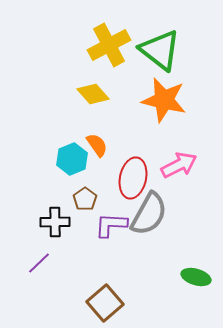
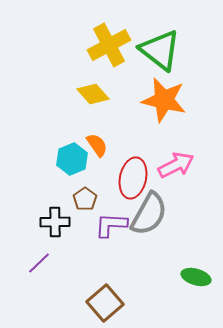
pink arrow: moved 3 px left
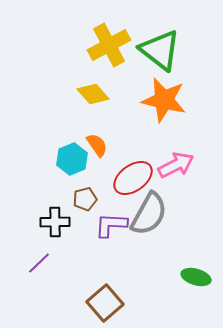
red ellipse: rotated 42 degrees clockwise
brown pentagon: rotated 20 degrees clockwise
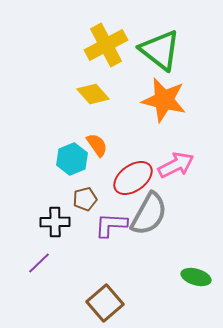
yellow cross: moved 3 px left
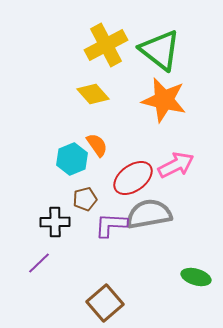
gray semicircle: rotated 129 degrees counterclockwise
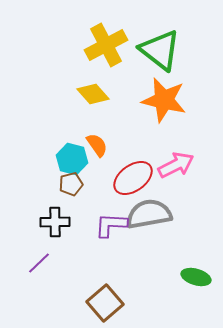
cyan hexagon: rotated 24 degrees counterclockwise
brown pentagon: moved 14 px left, 15 px up
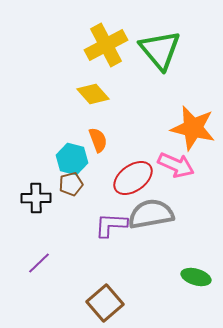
green triangle: rotated 12 degrees clockwise
orange star: moved 29 px right, 28 px down
orange semicircle: moved 1 px right, 5 px up; rotated 15 degrees clockwise
pink arrow: rotated 51 degrees clockwise
gray semicircle: moved 2 px right
black cross: moved 19 px left, 24 px up
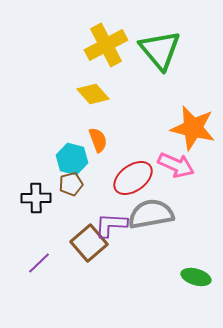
brown square: moved 16 px left, 60 px up
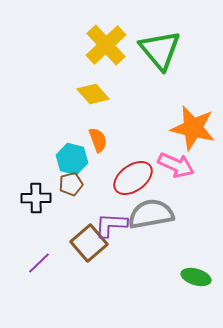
yellow cross: rotated 15 degrees counterclockwise
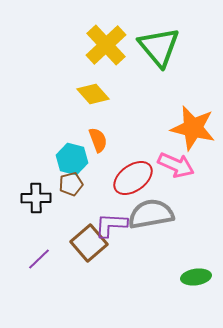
green triangle: moved 1 px left, 3 px up
purple line: moved 4 px up
green ellipse: rotated 24 degrees counterclockwise
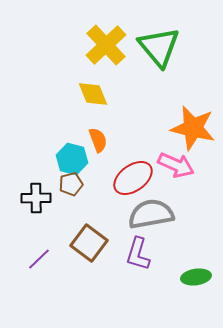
yellow diamond: rotated 20 degrees clockwise
purple L-shape: moved 27 px right, 29 px down; rotated 76 degrees counterclockwise
brown square: rotated 12 degrees counterclockwise
